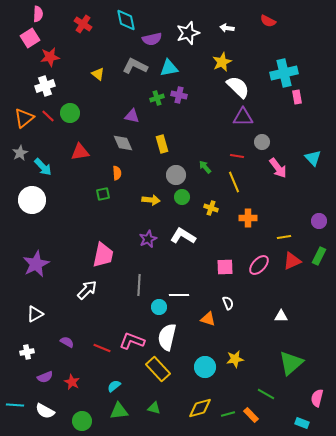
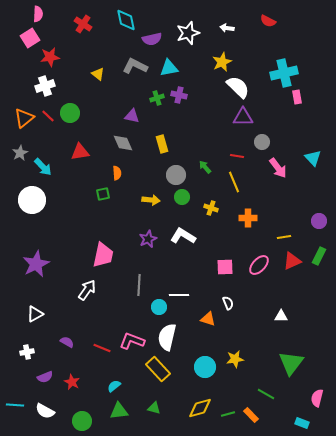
white arrow at (87, 290): rotated 10 degrees counterclockwise
green triangle at (291, 363): rotated 12 degrees counterclockwise
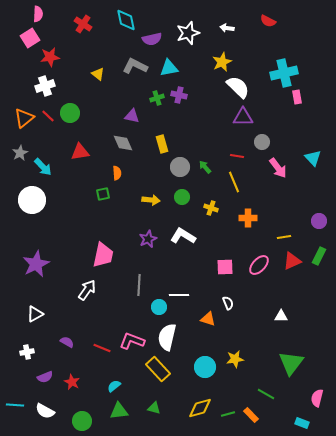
gray circle at (176, 175): moved 4 px right, 8 px up
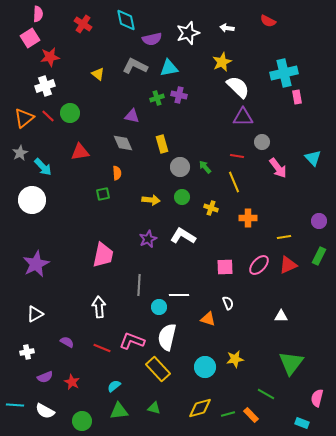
red triangle at (292, 261): moved 4 px left, 4 px down
white arrow at (87, 290): moved 12 px right, 17 px down; rotated 40 degrees counterclockwise
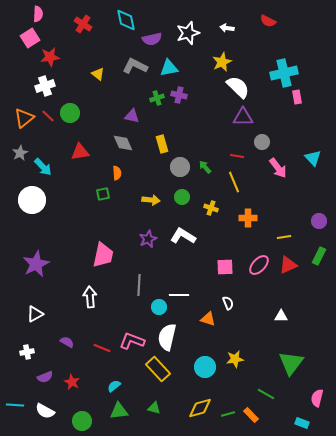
white arrow at (99, 307): moved 9 px left, 10 px up
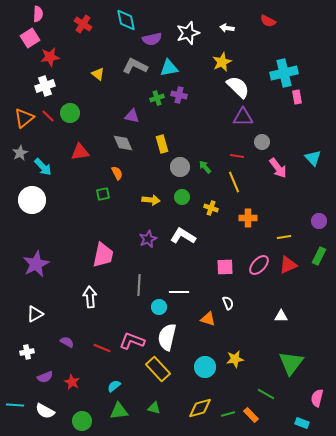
orange semicircle at (117, 173): rotated 24 degrees counterclockwise
white line at (179, 295): moved 3 px up
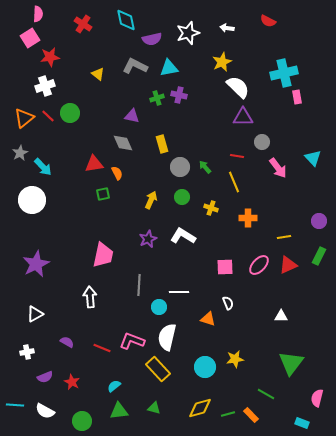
red triangle at (80, 152): moved 14 px right, 12 px down
yellow arrow at (151, 200): rotated 72 degrees counterclockwise
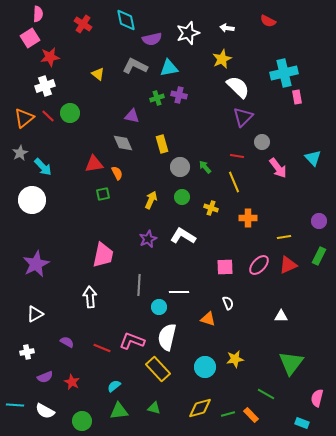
yellow star at (222, 62): moved 3 px up
purple triangle at (243, 117): rotated 45 degrees counterclockwise
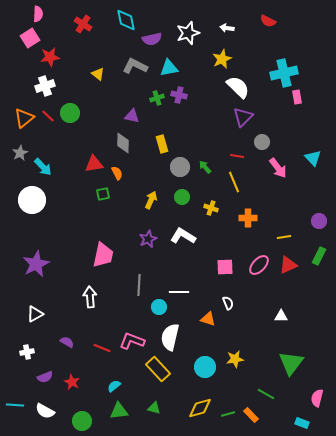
gray diamond at (123, 143): rotated 25 degrees clockwise
white semicircle at (167, 337): moved 3 px right
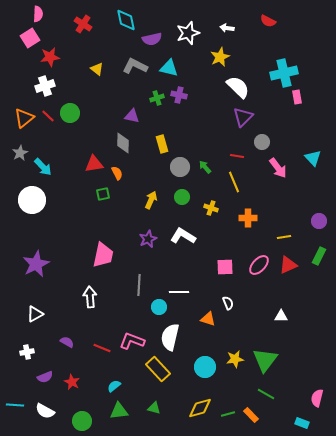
yellow star at (222, 59): moved 2 px left, 2 px up
cyan triangle at (169, 68): rotated 24 degrees clockwise
yellow triangle at (98, 74): moved 1 px left, 5 px up
green triangle at (291, 363): moved 26 px left, 3 px up
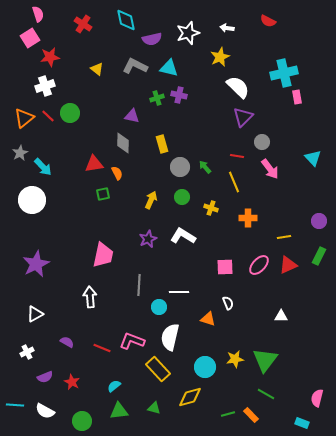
pink semicircle at (38, 14): rotated 21 degrees counterclockwise
pink arrow at (278, 168): moved 8 px left, 1 px down
white cross at (27, 352): rotated 16 degrees counterclockwise
yellow diamond at (200, 408): moved 10 px left, 11 px up
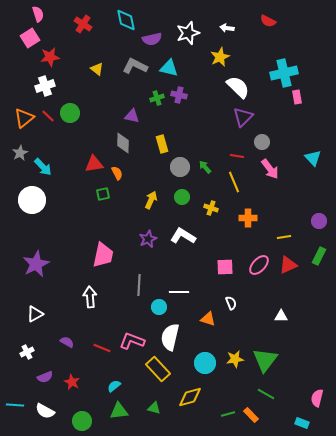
white semicircle at (228, 303): moved 3 px right
cyan circle at (205, 367): moved 4 px up
